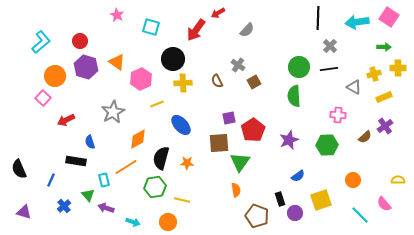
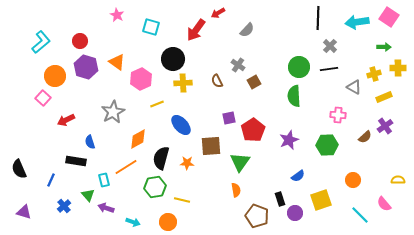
brown square at (219, 143): moved 8 px left, 3 px down
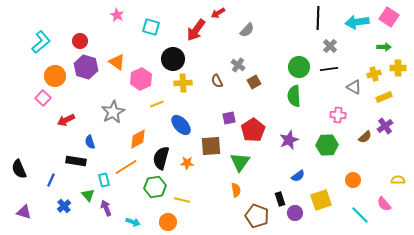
purple arrow at (106, 208): rotated 49 degrees clockwise
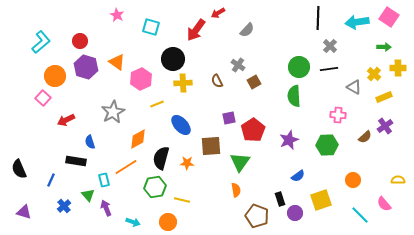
yellow cross at (374, 74): rotated 32 degrees counterclockwise
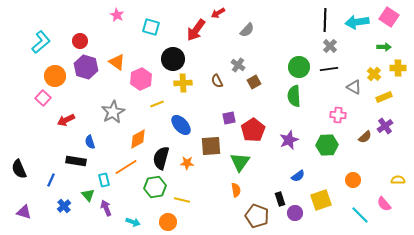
black line at (318, 18): moved 7 px right, 2 px down
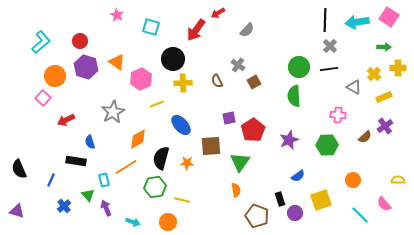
purple triangle at (24, 212): moved 7 px left, 1 px up
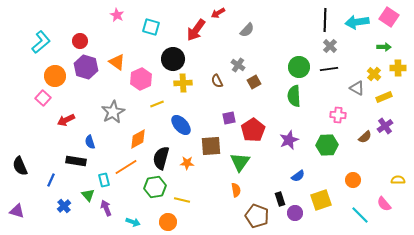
gray triangle at (354, 87): moved 3 px right, 1 px down
black semicircle at (19, 169): moved 1 px right, 3 px up
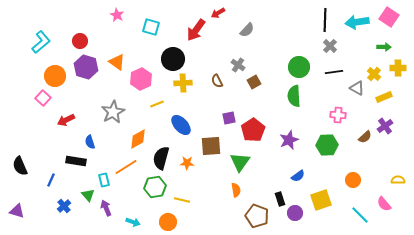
black line at (329, 69): moved 5 px right, 3 px down
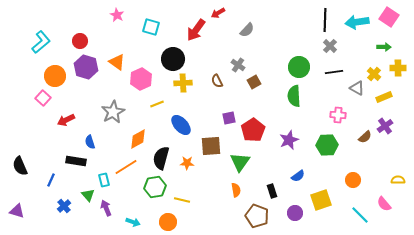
black rectangle at (280, 199): moved 8 px left, 8 px up
